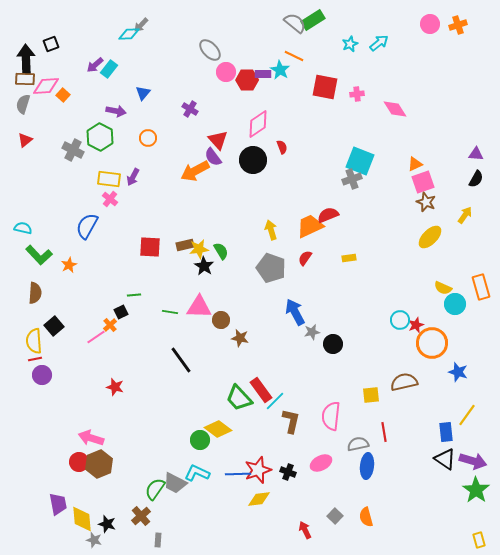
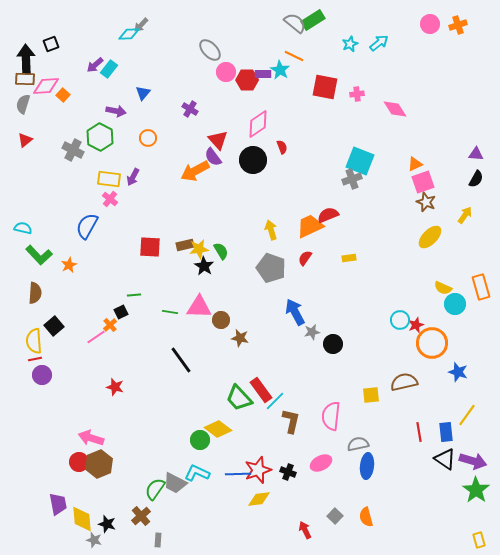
red line at (384, 432): moved 35 px right
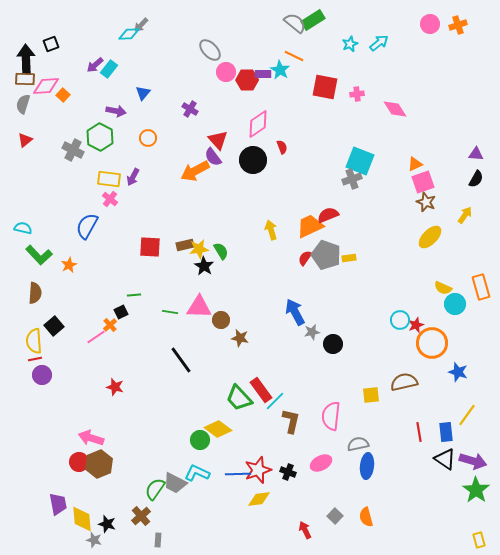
gray pentagon at (271, 268): moved 55 px right, 13 px up
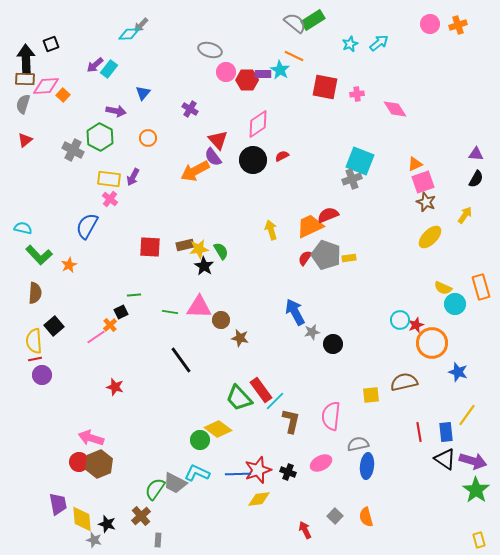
gray ellipse at (210, 50): rotated 30 degrees counterclockwise
red semicircle at (282, 147): moved 9 px down; rotated 96 degrees counterclockwise
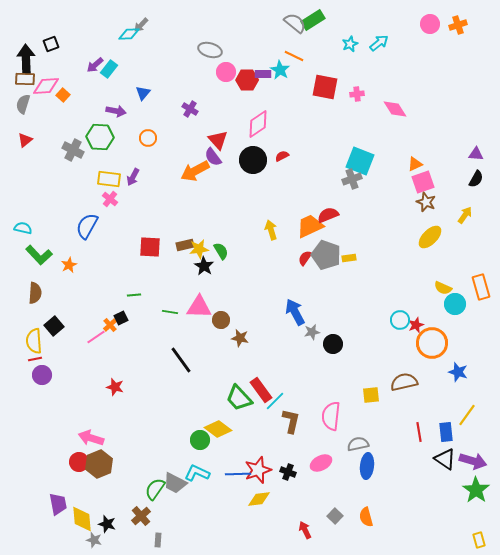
green hexagon at (100, 137): rotated 24 degrees counterclockwise
black square at (121, 312): moved 6 px down
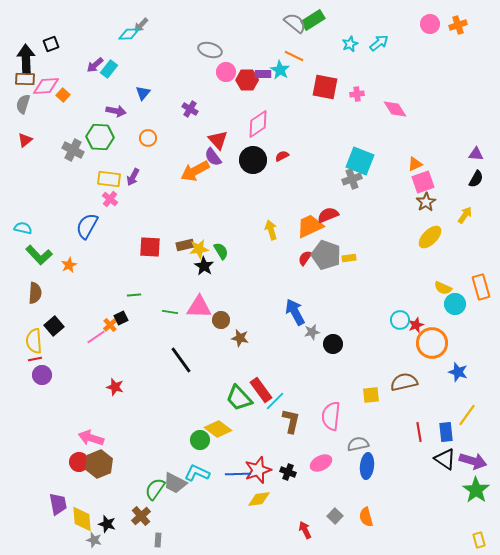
brown star at (426, 202): rotated 18 degrees clockwise
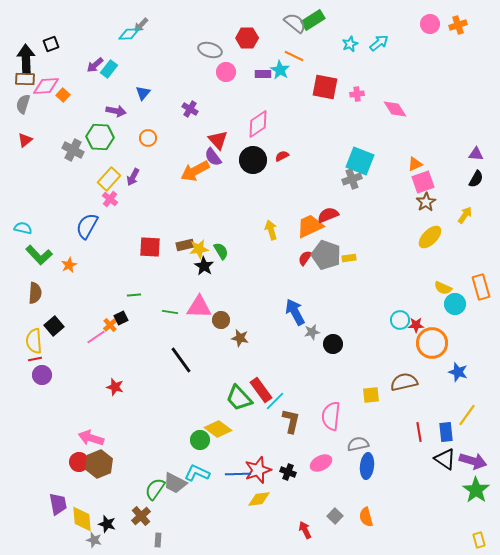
red hexagon at (247, 80): moved 42 px up
yellow rectangle at (109, 179): rotated 55 degrees counterclockwise
red star at (416, 325): rotated 21 degrees clockwise
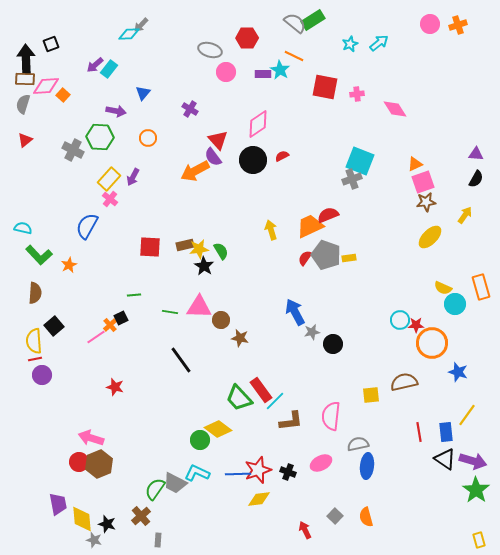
brown star at (426, 202): rotated 24 degrees clockwise
brown L-shape at (291, 421): rotated 70 degrees clockwise
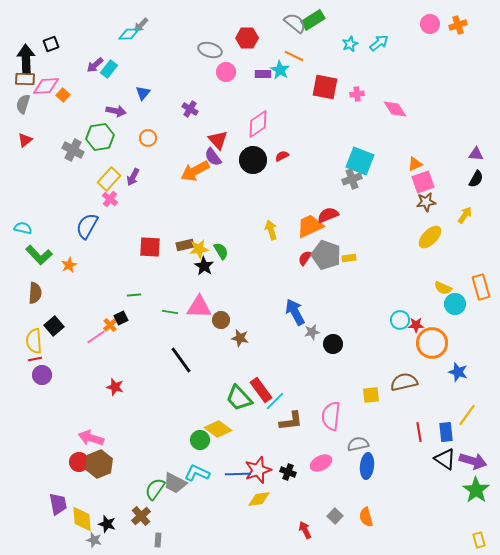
green hexagon at (100, 137): rotated 12 degrees counterclockwise
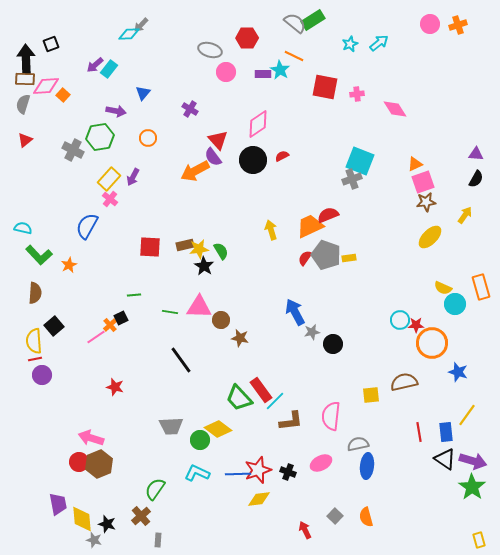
gray trapezoid at (175, 483): moved 4 px left, 57 px up; rotated 30 degrees counterclockwise
green star at (476, 490): moved 4 px left, 3 px up
